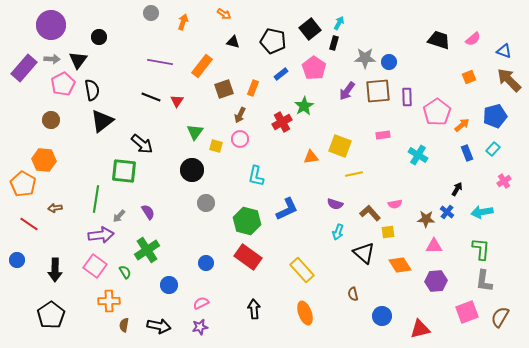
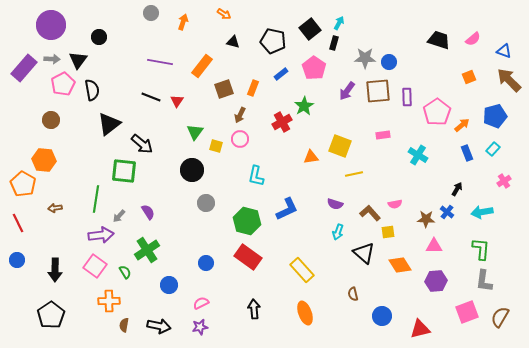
black triangle at (102, 121): moved 7 px right, 3 px down
red line at (29, 224): moved 11 px left, 1 px up; rotated 30 degrees clockwise
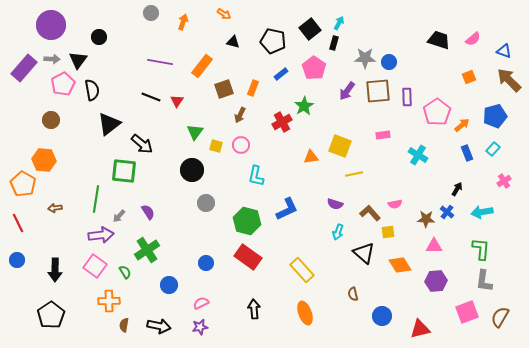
pink circle at (240, 139): moved 1 px right, 6 px down
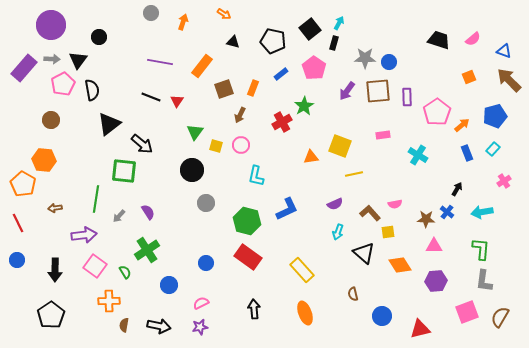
purple semicircle at (335, 204): rotated 42 degrees counterclockwise
purple arrow at (101, 235): moved 17 px left
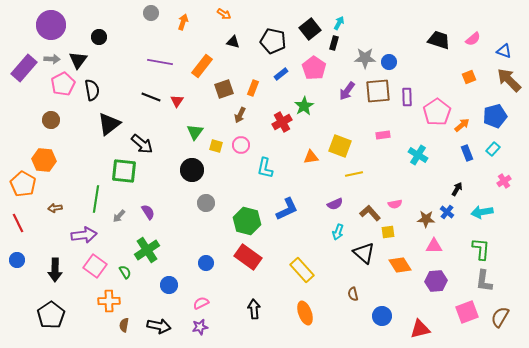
cyan L-shape at (256, 176): moved 9 px right, 8 px up
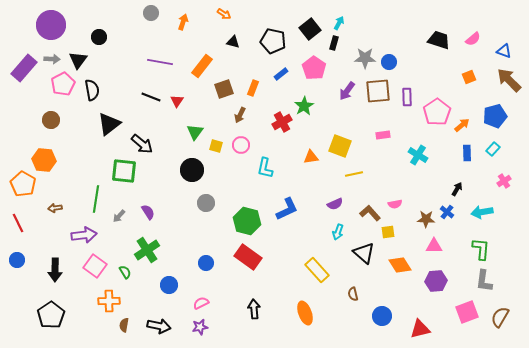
blue rectangle at (467, 153): rotated 21 degrees clockwise
yellow rectangle at (302, 270): moved 15 px right
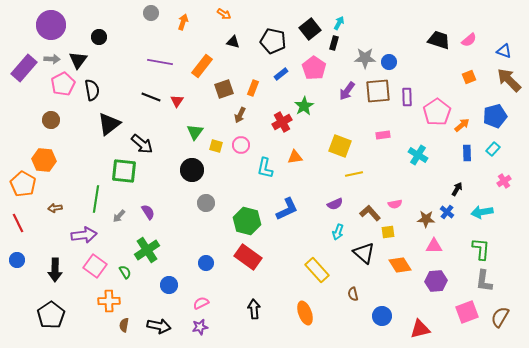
pink semicircle at (473, 39): moved 4 px left, 1 px down
orange triangle at (311, 157): moved 16 px left
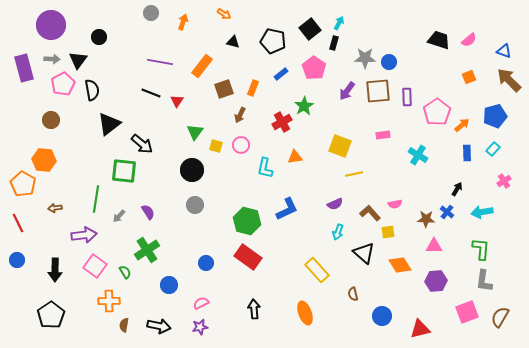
purple rectangle at (24, 68): rotated 56 degrees counterclockwise
black line at (151, 97): moved 4 px up
gray circle at (206, 203): moved 11 px left, 2 px down
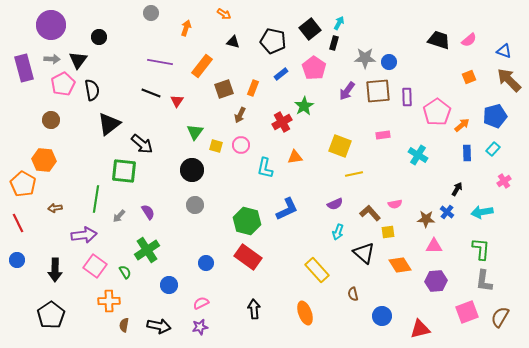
orange arrow at (183, 22): moved 3 px right, 6 px down
